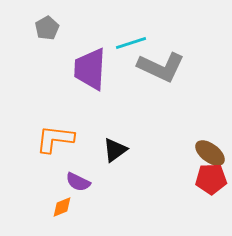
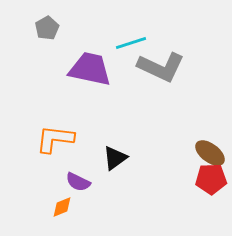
purple trapezoid: rotated 99 degrees clockwise
black triangle: moved 8 px down
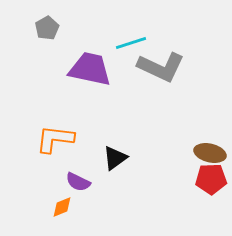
brown ellipse: rotated 24 degrees counterclockwise
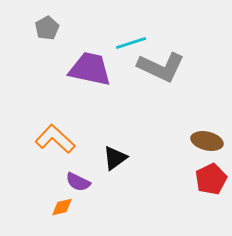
orange L-shape: rotated 36 degrees clockwise
brown ellipse: moved 3 px left, 12 px up
red pentagon: rotated 24 degrees counterclockwise
orange diamond: rotated 10 degrees clockwise
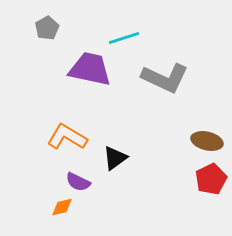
cyan line: moved 7 px left, 5 px up
gray L-shape: moved 4 px right, 11 px down
orange L-shape: moved 12 px right, 2 px up; rotated 12 degrees counterclockwise
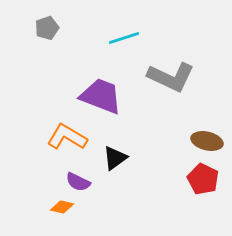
gray pentagon: rotated 10 degrees clockwise
purple trapezoid: moved 11 px right, 27 px down; rotated 9 degrees clockwise
gray L-shape: moved 6 px right, 1 px up
red pentagon: moved 8 px left; rotated 20 degrees counterclockwise
orange diamond: rotated 25 degrees clockwise
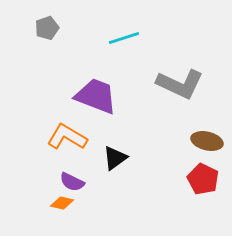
gray L-shape: moved 9 px right, 7 px down
purple trapezoid: moved 5 px left
purple semicircle: moved 6 px left
orange diamond: moved 4 px up
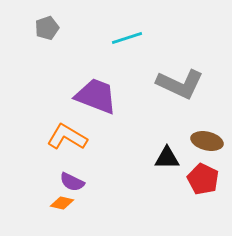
cyan line: moved 3 px right
black triangle: moved 52 px right; rotated 36 degrees clockwise
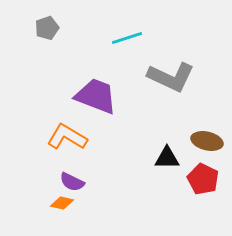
gray L-shape: moved 9 px left, 7 px up
